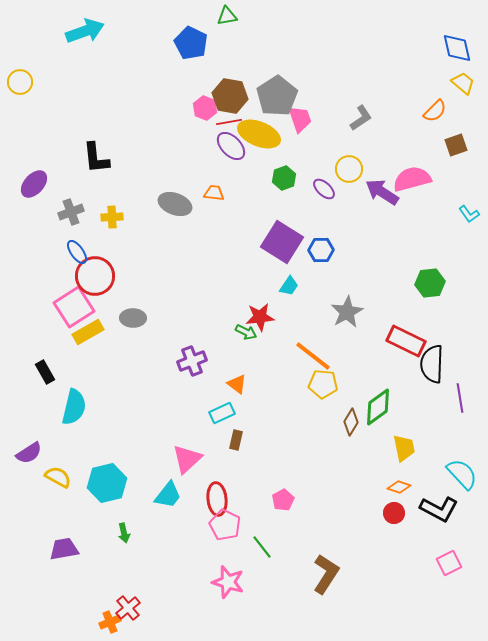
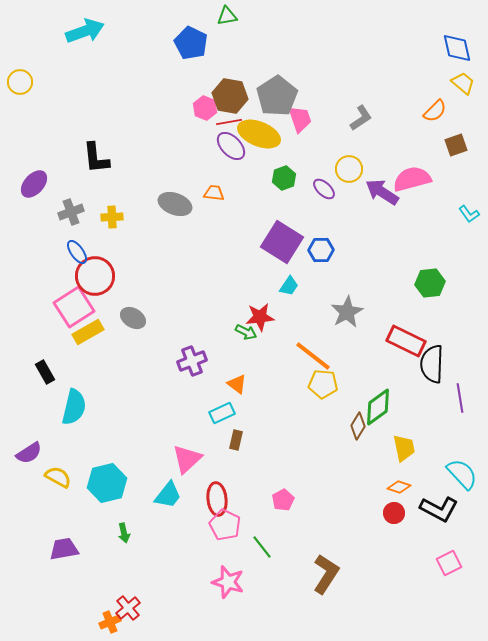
gray ellipse at (133, 318): rotated 30 degrees clockwise
brown diamond at (351, 422): moved 7 px right, 4 px down
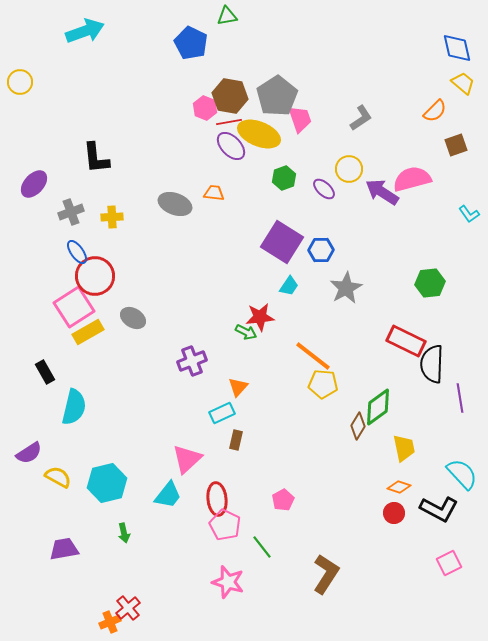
gray star at (347, 312): moved 1 px left, 24 px up
orange triangle at (237, 384): moved 1 px right, 3 px down; rotated 35 degrees clockwise
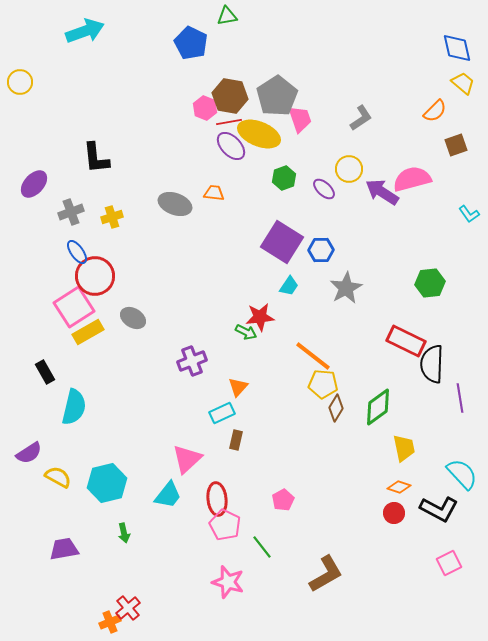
yellow cross at (112, 217): rotated 15 degrees counterclockwise
brown diamond at (358, 426): moved 22 px left, 18 px up
brown L-shape at (326, 574): rotated 27 degrees clockwise
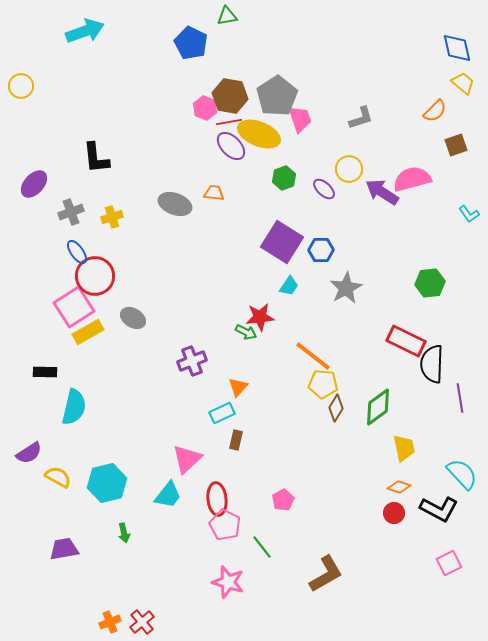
yellow circle at (20, 82): moved 1 px right, 4 px down
gray L-shape at (361, 118): rotated 16 degrees clockwise
black rectangle at (45, 372): rotated 60 degrees counterclockwise
red cross at (128, 608): moved 14 px right, 14 px down
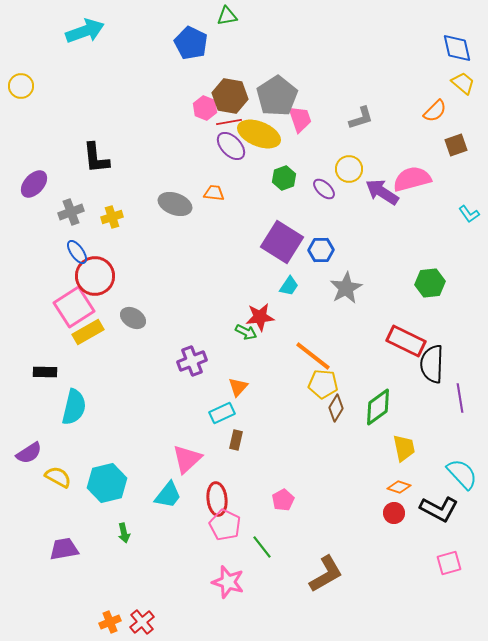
pink square at (449, 563): rotated 10 degrees clockwise
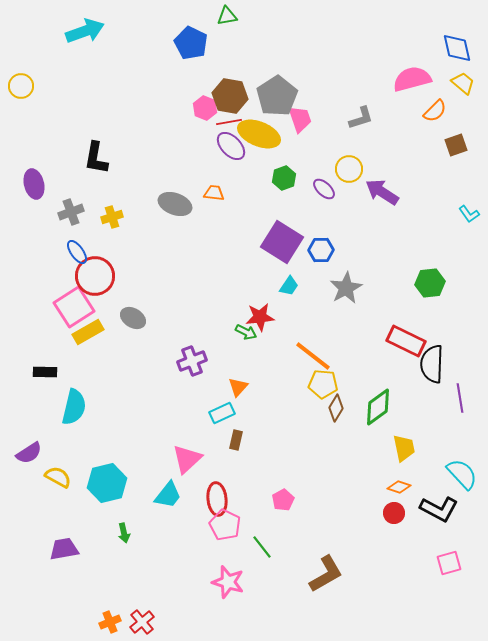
black L-shape at (96, 158): rotated 16 degrees clockwise
pink semicircle at (412, 179): moved 100 px up
purple ellipse at (34, 184): rotated 56 degrees counterclockwise
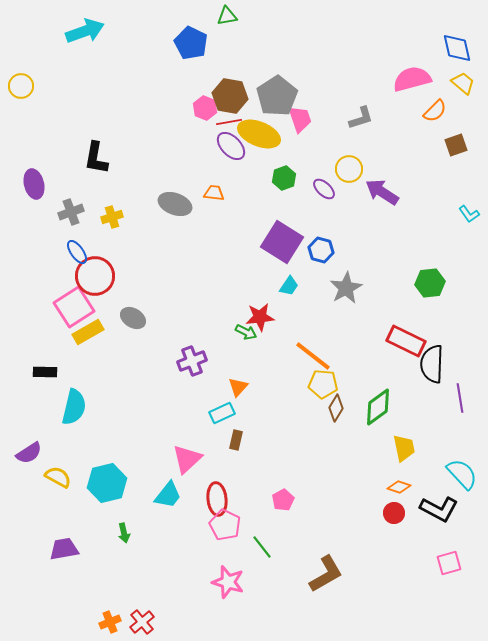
blue hexagon at (321, 250): rotated 15 degrees clockwise
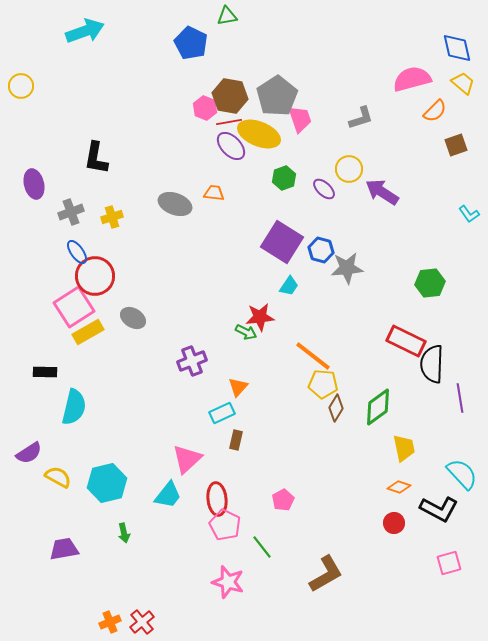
gray star at (346, 288): moved 1 px right, 20 px up; rotated 24 degrees clockwise
red circle at (394, 513): moved 10 px down
